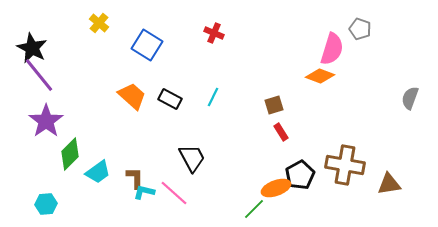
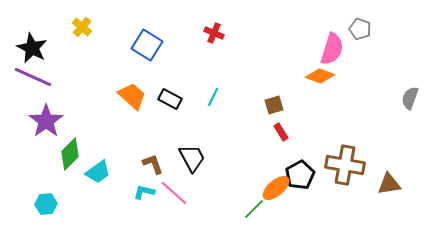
yellow cross: moved 17 px left, 4 px down
purple line: moved 6 px left, 2 px down; rotated 27 degrees counterclockwise
brown L-shape: moved 18 px right, 14 px up; rotated 20 degrees counterclockwise
orange ellipse: rotated 20 degrees counterclockwise
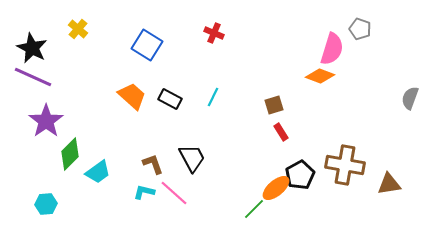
yellow cross: moved 4 px left, 2 px down
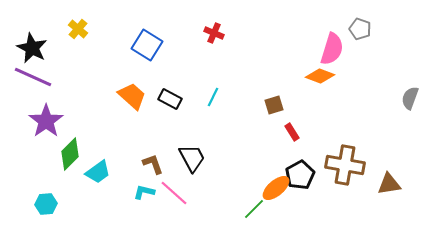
red rectangle: moved 11 px right
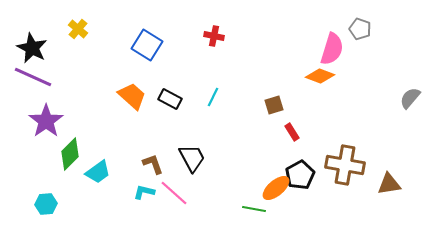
red cross: moved 3 px down; rotated 12 degrees counterclockwise
gray semicircle: rotated 20 degrees clockwise
green line: rotated 55 degrees clockwise
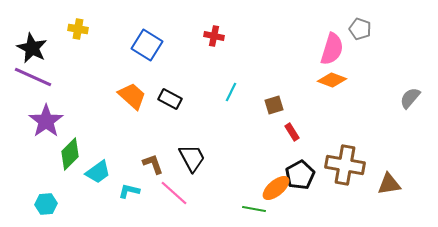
yellow cross: rotated 30 degrees counterclockwise
orange diamond: moved 12 px right, 4 px down
cyan line: moved 18 px right, 5 px up
cyan L-shape: moved 15 px left, 1 px up
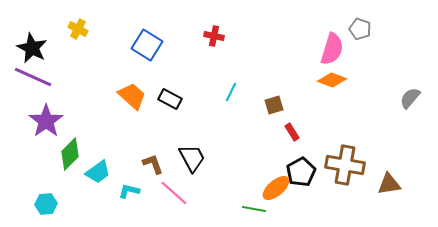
yellow cross: rotated 18 degrees clockwise
black pentagon: moved 1 px right, 3 px up
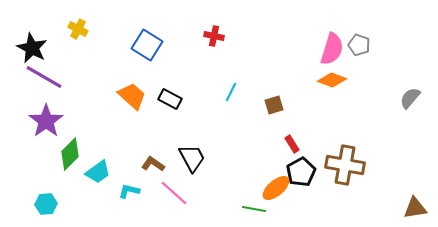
gray pentagon: moved 1 px left, 16 px down
purple line: moved 11 px right; rotated 6 degrees clockwise
red rectangle: moved 12 px down
brown L-shape: rotated 35 degrees counterclockwise
brown triangle: moved 26 px right, 24 px down
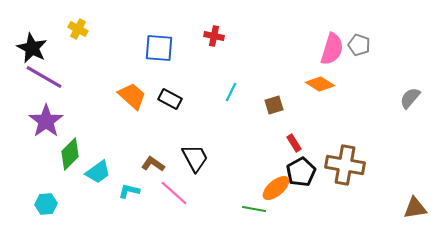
blue square: moved 12 px right, 3 px down; rotated 28 degrees counterclockwise
orange diamond: moved 12 px left, 4 px down; rotated 12 degrees clockwise
red rectangle: moved 2 px right, 1 px up
black trapezoid: moved 3 px right
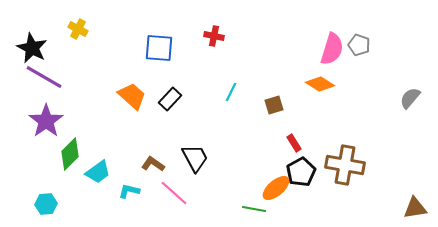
black rectangle: rotated 75 degrees counterclockwise
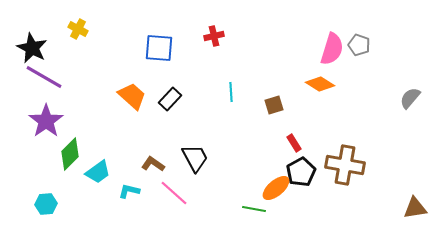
red cross: rotated 24 degrees counterclockwise
cyan line: rotated 30 degrees counterclockwise
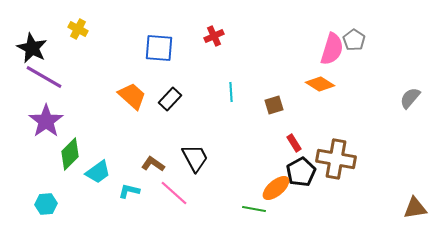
red cross: rotated 12 degrees counterclockwise
gray pentagon: moved 5 px left, 5 px up; rotated 15 degrees clockwise
brown cross: moved 9 px left, 6 px up
